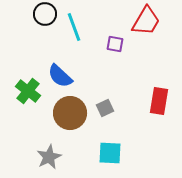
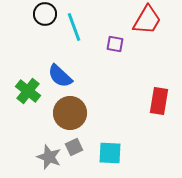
red trapezoid: moved 1 px right, 1 px up
gray square: moved 31 px left, 39 px down
gray star: rotated 25 degrees counterclockwise
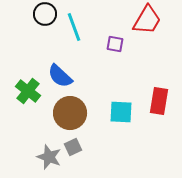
gray square: moved 1 px left
cyan square: moved 11 px right, 41 px up
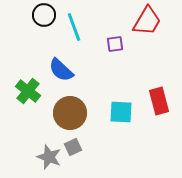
black circle: moved 1 px left, 1 px down
red trapezoid: moved 1 px down
purple square: rotated 18 degrees counterclockwise
blue semicircle: moved 1 px right, 6 px up
red rectangle: rotated 24 degrees counterclockwise
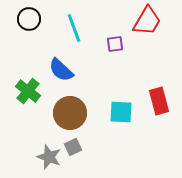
black circle: moved 15 px left, 4 px down
cyan line: moved 1 px down
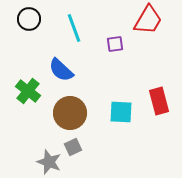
red trapezoid: moved 1 px right, 1 px up
gray star: moved 5 px down
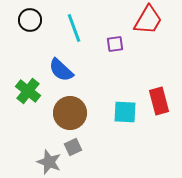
black circle: moved 1 px right, 1 px down
cyan square: moved 4 px right
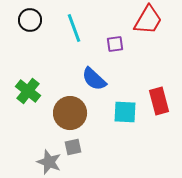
blue semicircle: moved 33 px right, 9 px down
gray square: rotated 12 degrees clockwise
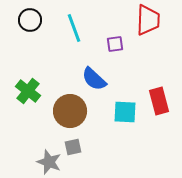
red trapezoid: rotated 28 degrees counterclockwise
brown circle: moved 2 px up
